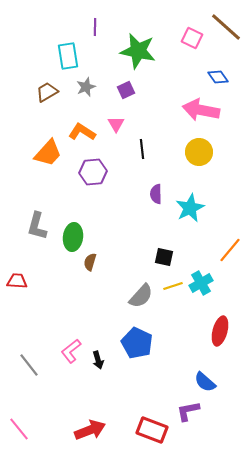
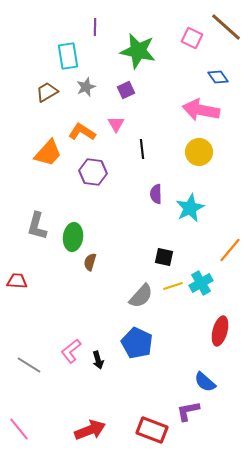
purple hexagon: rotated 12 degrees clockwise
gray line: rotated 20 degrees counterclockwise
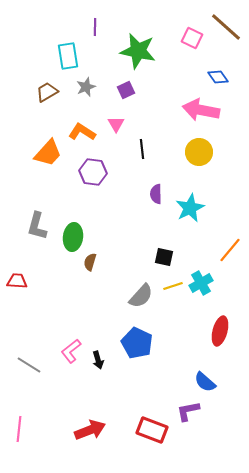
pink line: rotated 45 degrees clockwise
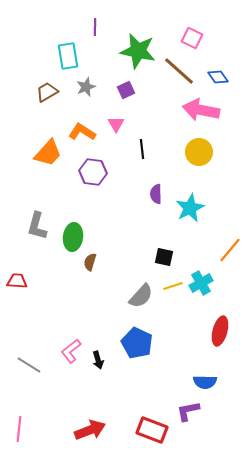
brown line: moved 47 px left, 44 px down
blue semicircle: rotated 40 degrees counterclockwise
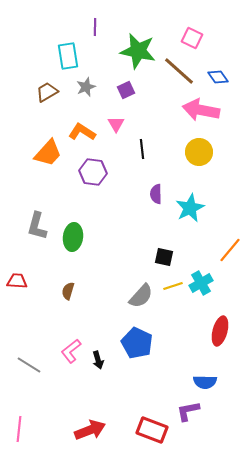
brown semicircle: moved 22 px left, 29 px down
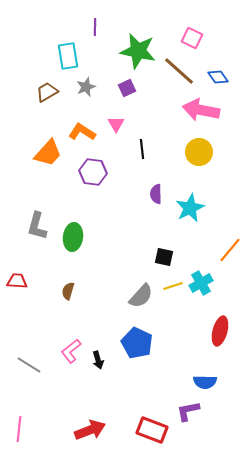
purple square: moved 1 px right, 2 px up
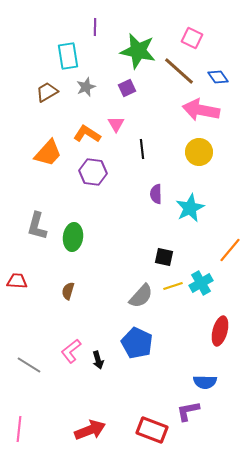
orange L-shape: moved 5 px right, 2 px down
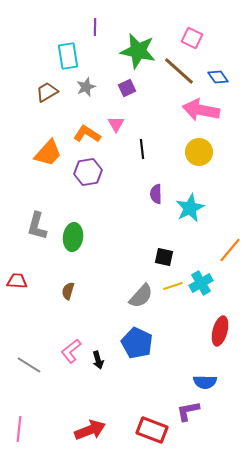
purple hexagon: moved 5 px left; rotated 16 degrees counterclockwise
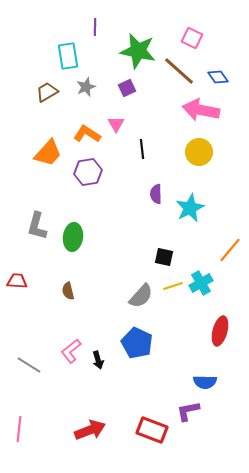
brown semicircle: rotated 30 degrees counterclockwise
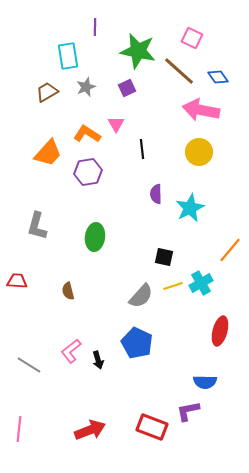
green ellipse: moved 22 px right
red rectangle: moved 3 px up
